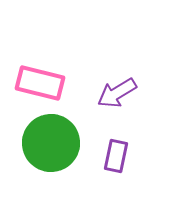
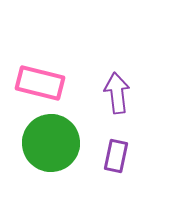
purple arrow: rotated 114 degrees clockwise
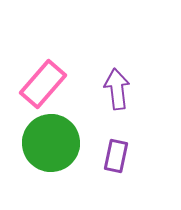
pink rectangle: moved 3 px right, 1 px down; rotated 63 degrees counterclockwise
purple arrow: moved 4 px up
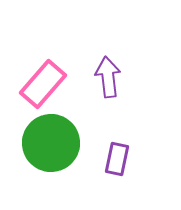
purple arrow: moved 9 px left, 12 px up
purple rectangle: moved 1 px right, 3 px down
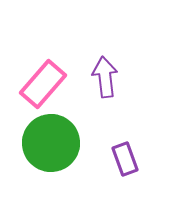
purple arrow: moved 3 px left
purple rectangle: moved 8 px right; rotated 32 degrees counterclockwise
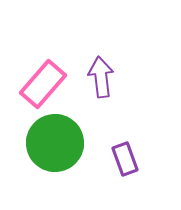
purple arrow: moved 4 px left
green circle: moved 4 px right
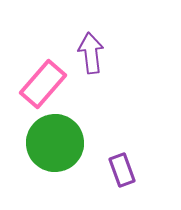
purple arrow: moved 10 px left, 24 px up
purple rectangle: moved 3 px left, 11 px down
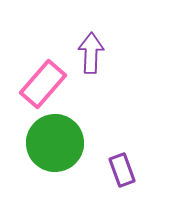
purple arrow: rotated 9 degrees clockwise
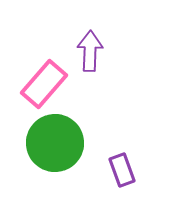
purple arrow: moved 1 px left, 2 px up
pink rectangle: moved 1 px right
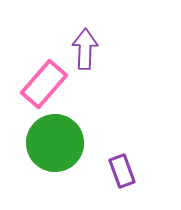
purple arrow: moved 5 px left, 2 px up
purple rectangle: moved 1 px down
